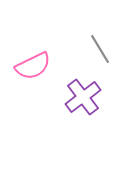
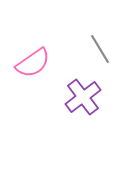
pink semicircle: moved 3 px up; rotated 9 degrees counterclockwise
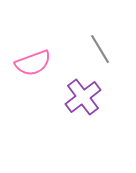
pink semicircle: rotated 15 degrees clockwise
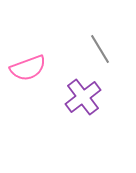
pink semicircle: moved 5 px left, 5 px down
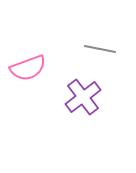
gray line: rotated 48 degrees counterclockwise
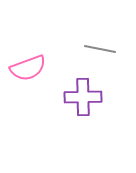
purple cross: rotated 36 degrees clockwise
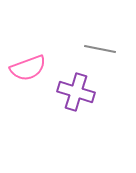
purple cross: moved 7 px left, 5 px up; rotated 18 degrees clockwise
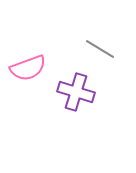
gray line: rotated 20 degrees clockwise
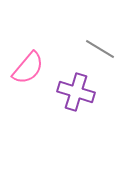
pink semicircle: rotated 30 degrees counterclockwise
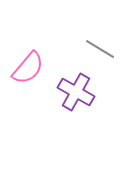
purple cross: rotated 12 degrees clockwise
